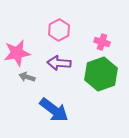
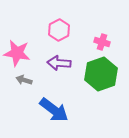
pink star: rotated 20 degrees clockwise
gray arrow: moved 3 px left, 3 px down
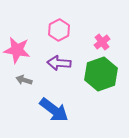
pink cross: rotated 35 degrees clockwise
pink star: moved 3 px up
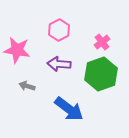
purple arrow: moved 1 px down
gray arrow: moved 3 px right, 6 px down
blue arrow: moved 15 px right, 1 px up
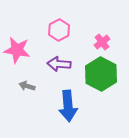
green hexagon: rotated 12 degrees counterclockwise
blue arrow: moved 1 px left, 3 px up; rotated 48 degrees clockwise
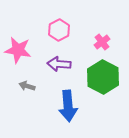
pink star: moved 1 px right
green hexagon: moved 2 px right, 3 px down
